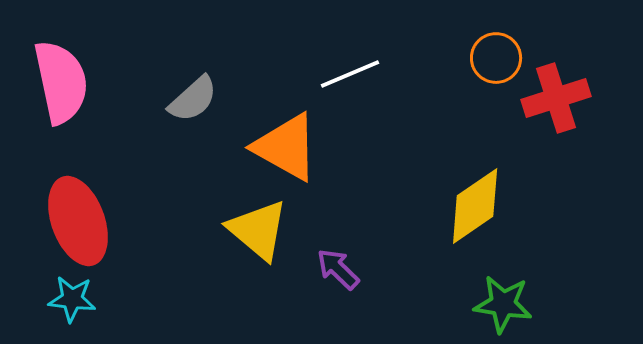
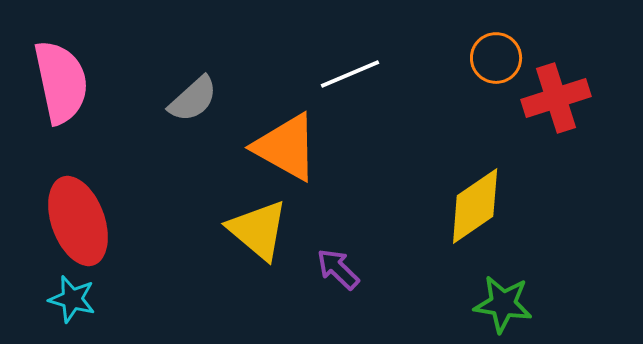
cyan star: rotated 9 degrees clockwise
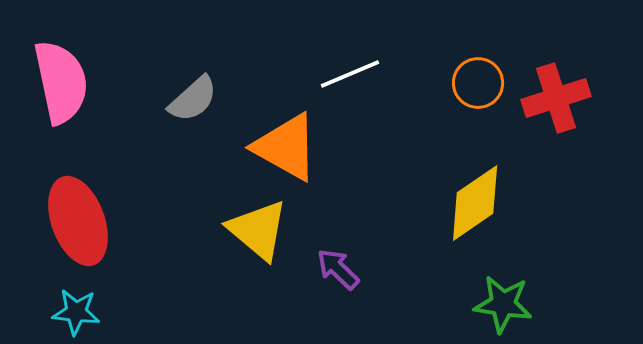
orange circle: moved 18 px left, 25 px down
yellow diamond: moved 3 px up
cyan star: moved 4 px right, 13 px down; rotated 9 degrees counterclockwise
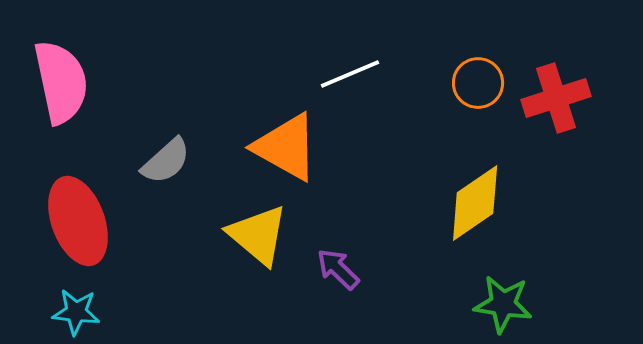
gray semicircle: moved 27 px left, 62 px down
yellow triangle: moved 5 px down
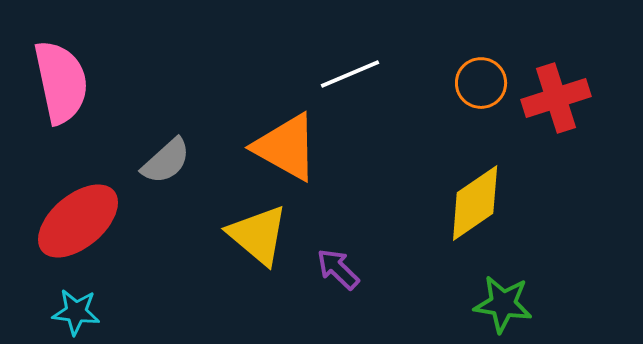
orange circle: moved 3 px right
red ellipse: rotated 70 degrees clockwise
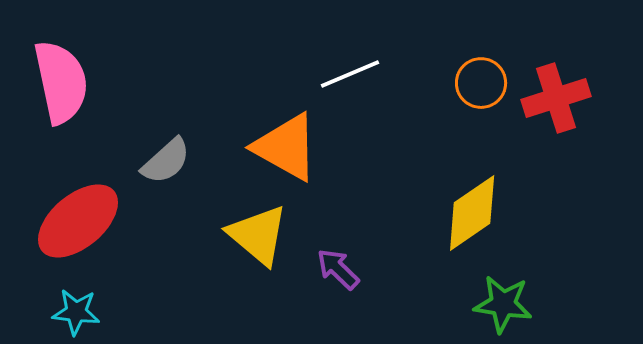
yellow diamond: moved 3 px left, 10 px down
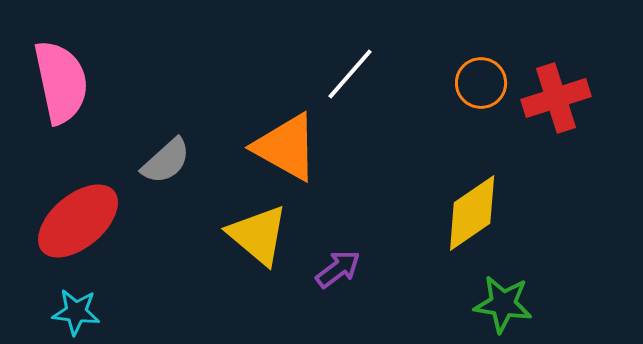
white line: rotated 26 degrees counterclockwise
purple arrow: rotated 99 degrees clockwise
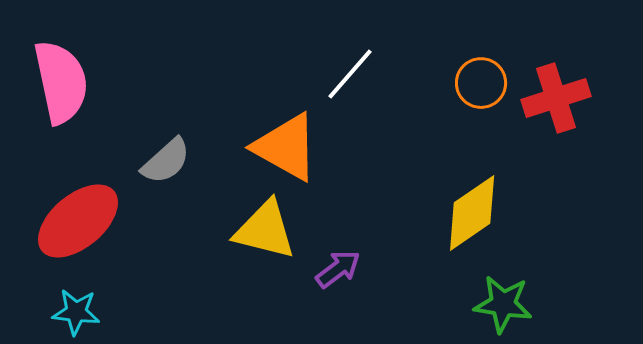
yellow triangle: moved 7 px right, 5 px up; rotated 26 degrees counterclockwise
